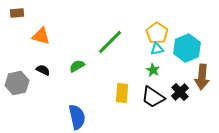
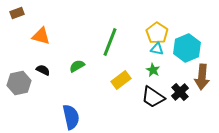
brown rectangle: rotated 16 degrees counterclockwise
green line: rotated 24 degrees counterclockwise
cyan triangle: rotated 24 degrees clockwise
gray hexagon: moved 2 px right
yellow rectangle: moved 1 px left, 13 px up; rotated 48 degrees clockwise
blue semicircle: moved 6 px left
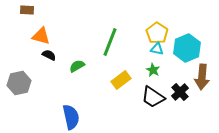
brown rectangle: moved 10 px right, 3 px up; rotated 24 degrees clockwise
black semicircle: moved 6 px right, 15 px up
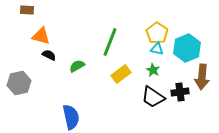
yellow rectangle: moved 6 px up
black cross: rotated 36 degrees clockwise
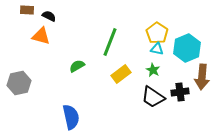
black semicircle: moved 39 px up
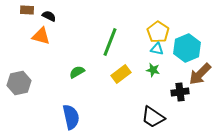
yellow pentagon: moved 1 px right, 1 px up
green semicircle: moved 6 px down
green star: rotated 16 degrees counterclockwise
brown arrow: moved 2 px left, 3 px up; rotated 40 degrees clockwise
black trapezoid: moved 20 px down
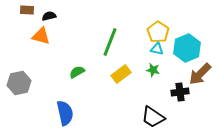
black semicircle: rotated 40 degrees counterclockwise
blue semicircle: moved 6 px left, 4 px up
